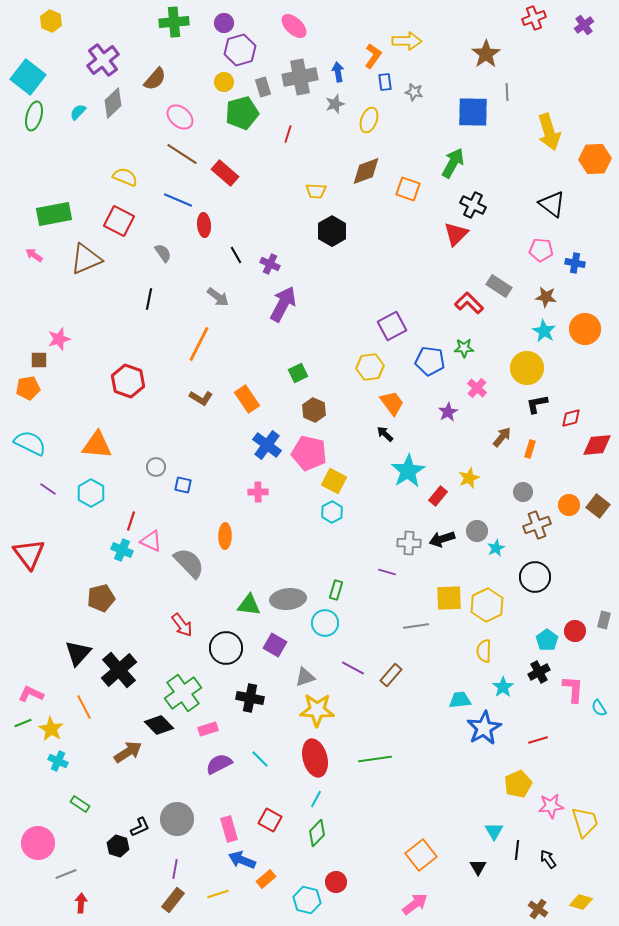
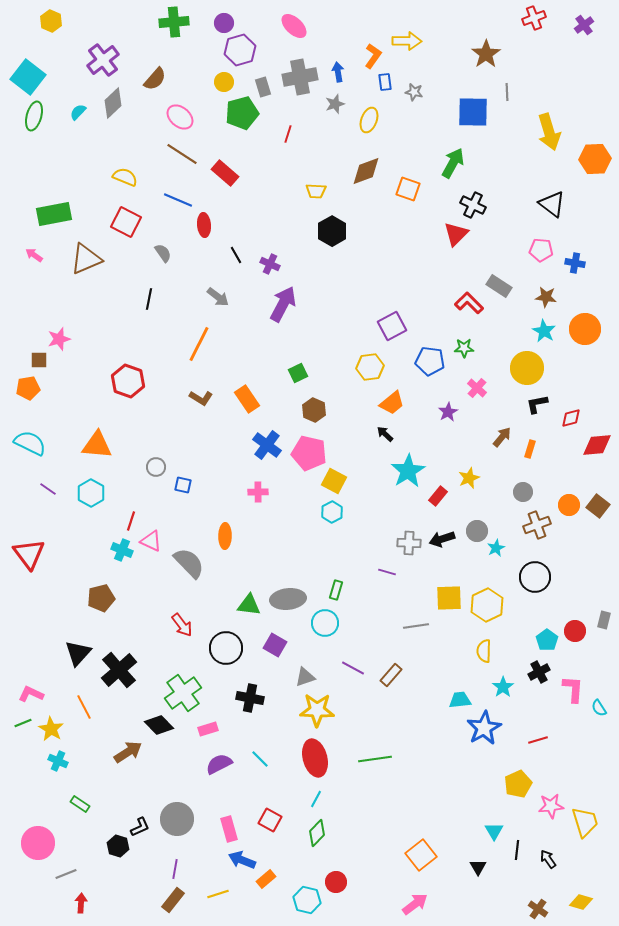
red square at (119, 221): moved 7 px right, 1 px down
orange trapezoid at (392, 403): rotated 88 degrees clockwise
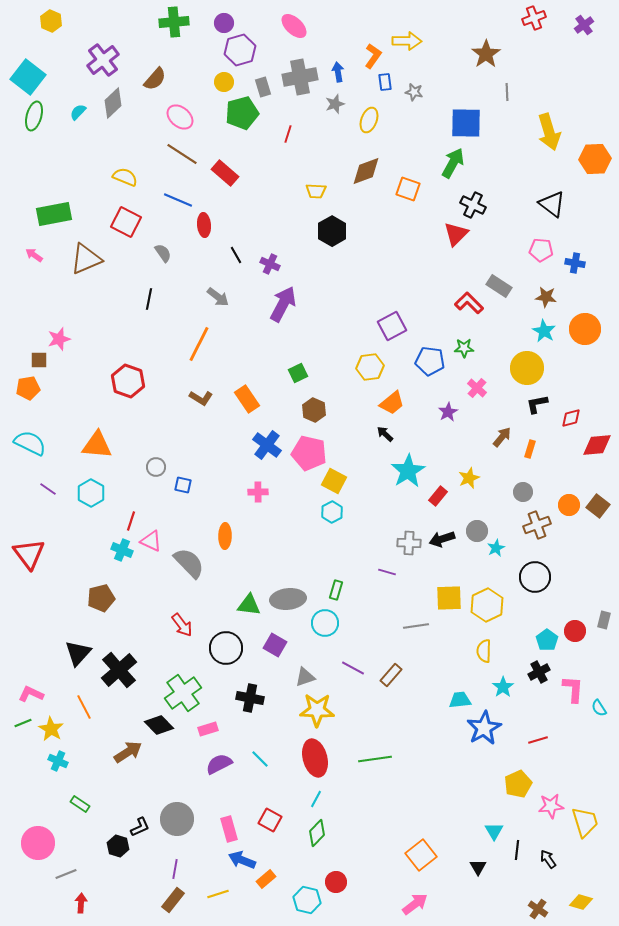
blue square at (473, 112): moved 7 px left, 11 px down
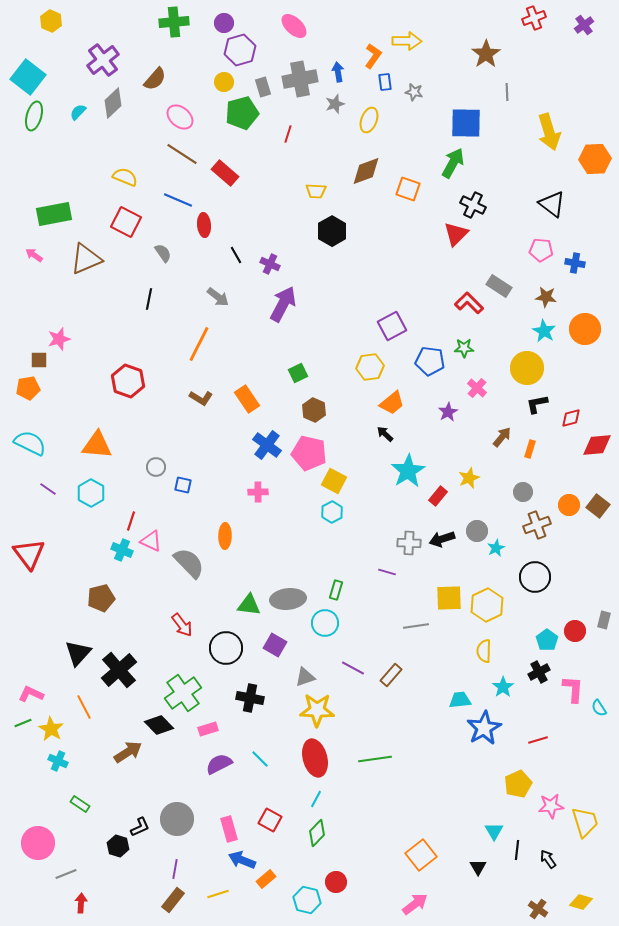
gray cross at (300, 77): moved 2 px down
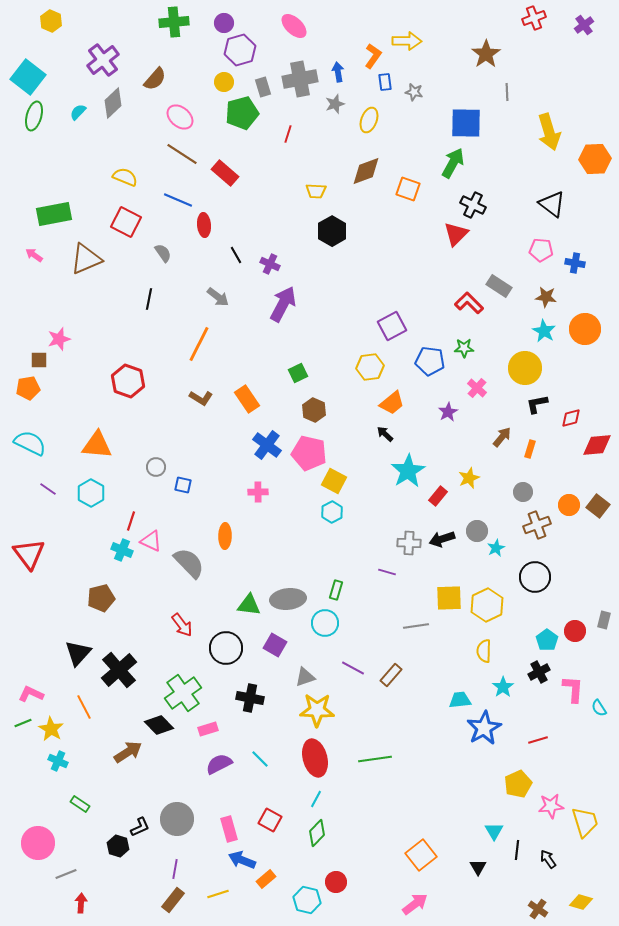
yellow circle at (527, 368): moved 2 px left
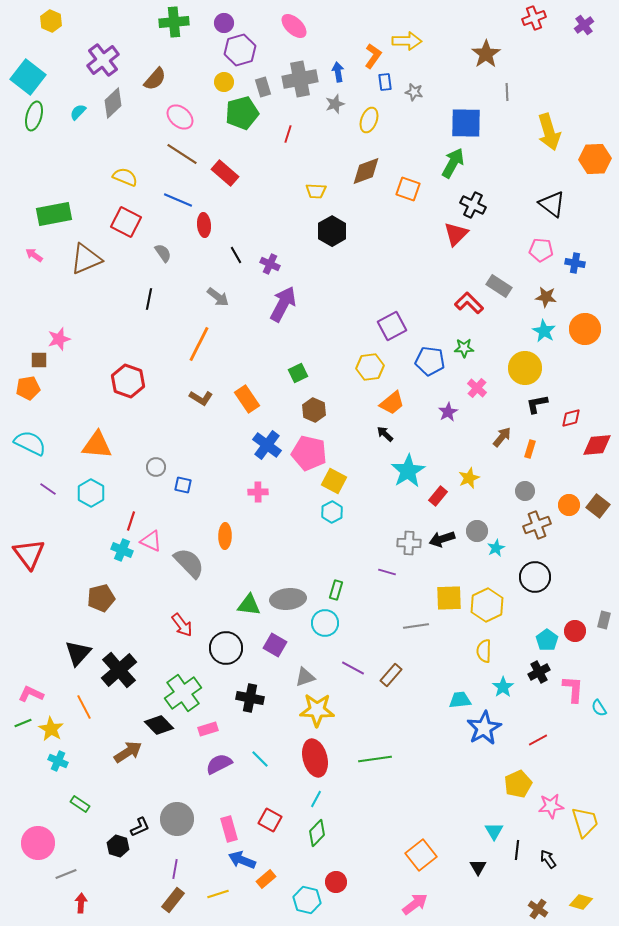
gray circle at (523, 492): moved 2 px right, 1 px up
red line at (538, 740): rotated 12 degrees counterclockwise
